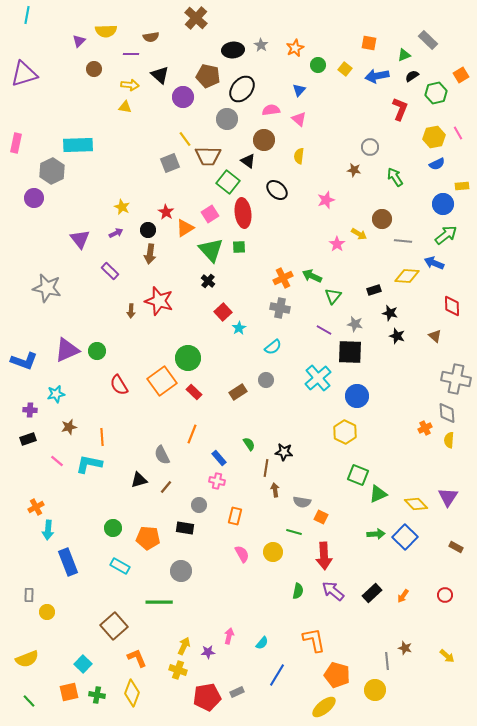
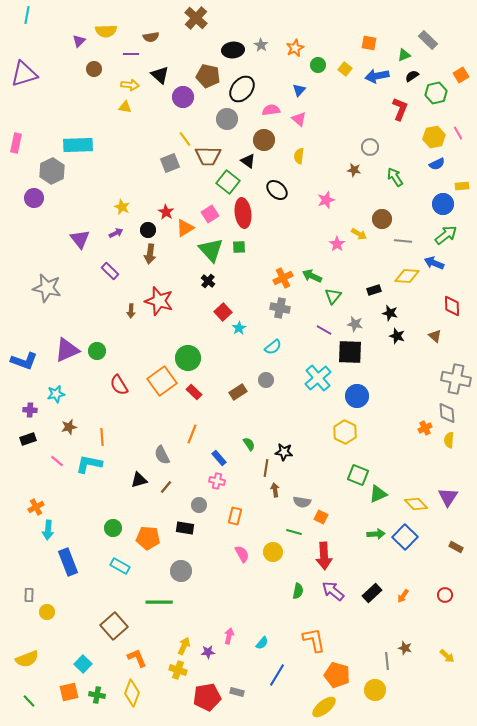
gray rectangle at (237, 692): rotated 40 degrees clockwise
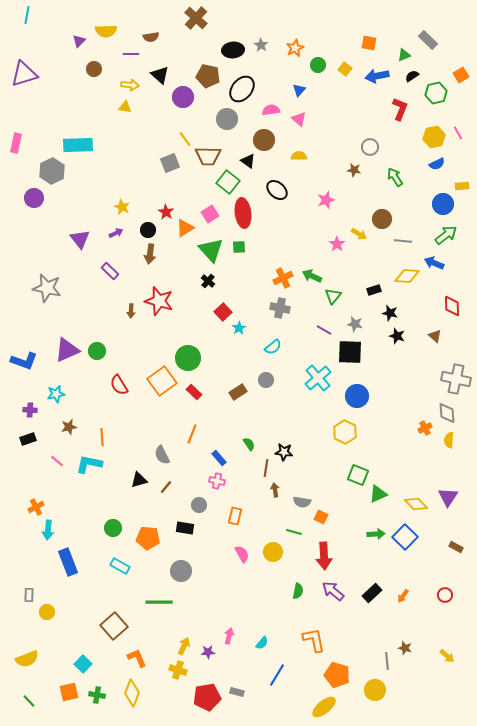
yellow semicircle at (299, 156): rotated 84 degrees clockwise
